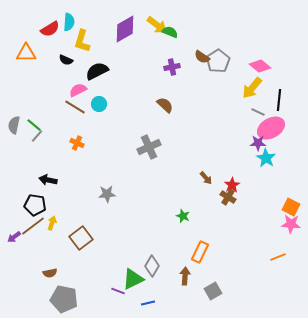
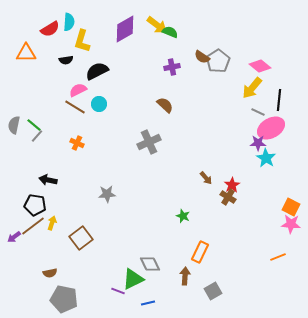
black semicircle at (66, 60): rotated 32 degrees counterclockwise
gray cross at (149, 147): moved 5 px up
gray diamond at (152, 266): moved 2 px left, 2 px up; rotated 55 degrees counterclockwise
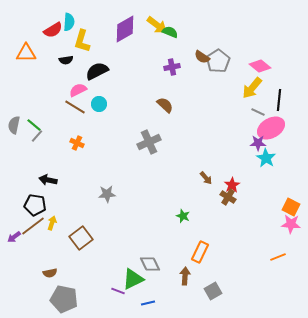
red semicircle at (50, 29): moved 3 px right, 1 px down
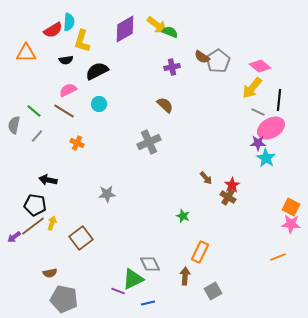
pink semicircle at (78, 90): moved 10 px left
brown line at (75, 107): moved 11 px left, 4 px down
green line at (34, 125): moved 14 px up
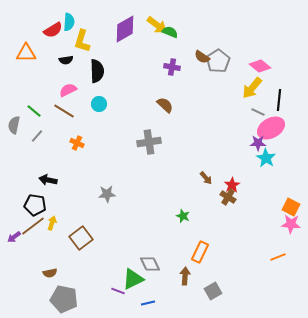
purple cross at (172, 67): rotated 21 degrees clockwise
black semicircle at (97, 71): rotated 115 degrees clockwise
gray cross at (149, 142): rotated 15 degrees clockwise
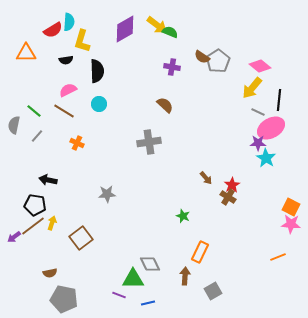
green triangle at (133, 279): rotated 25 degrees clockwise
purple line at (118, 291): moved 1 px right, 4 px down
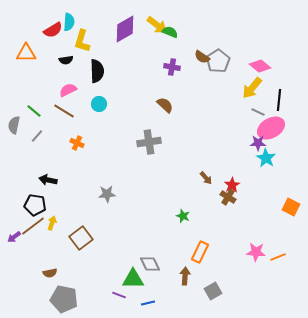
pink star at (291, 224): moved 35 px left, 28 px down
